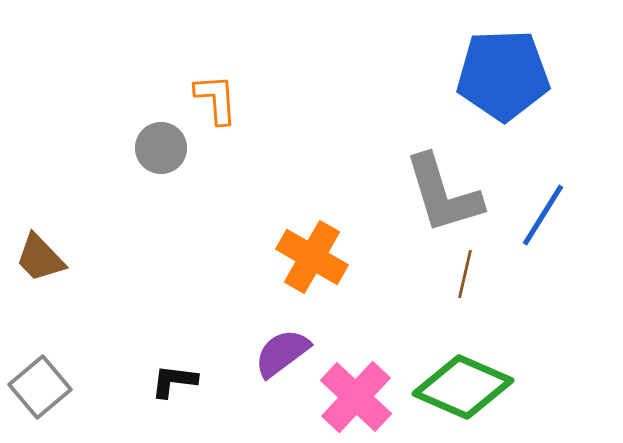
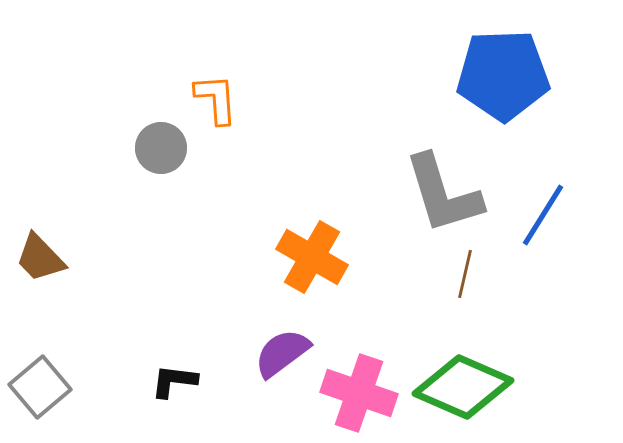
pink cross: moved 3 px right, 4 px up; rotated 24 degrees counterclockwise
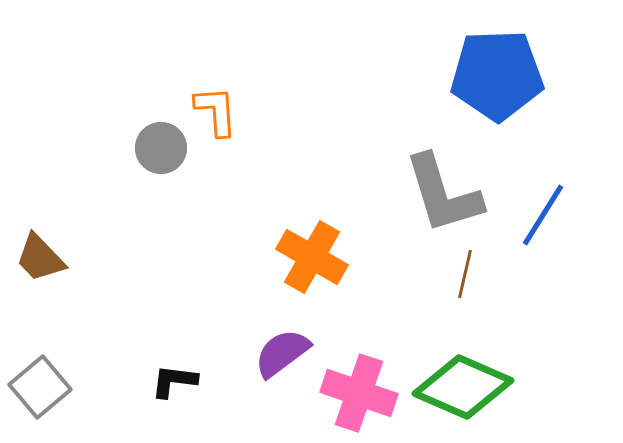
blue pentagon: moved 6 px left
orange L-shape: moved 12 px down
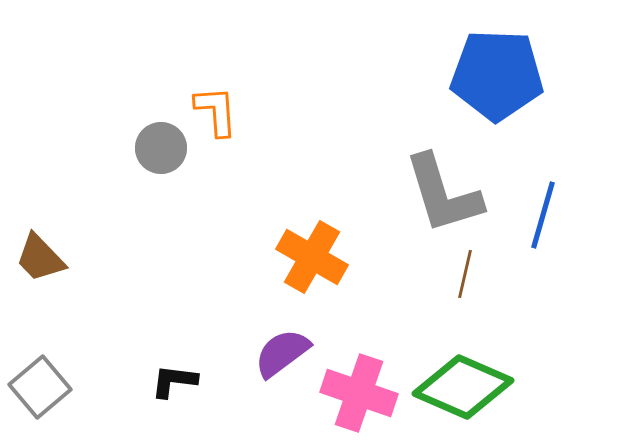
blue pentagon: rotated 4 degrees clockwise
blue line: rotated 16 degrees counterclockwise
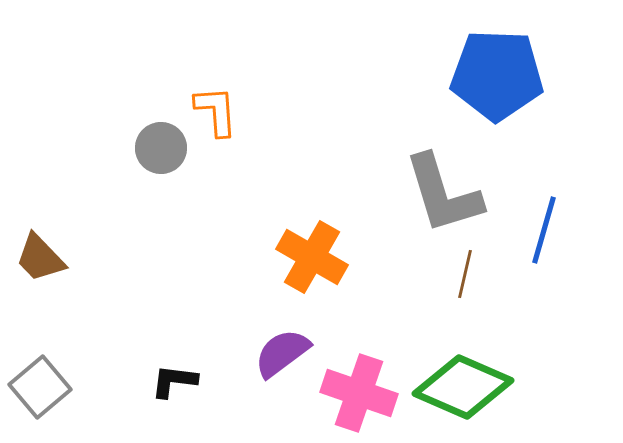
blue line: moved 1 px right, 15 px down
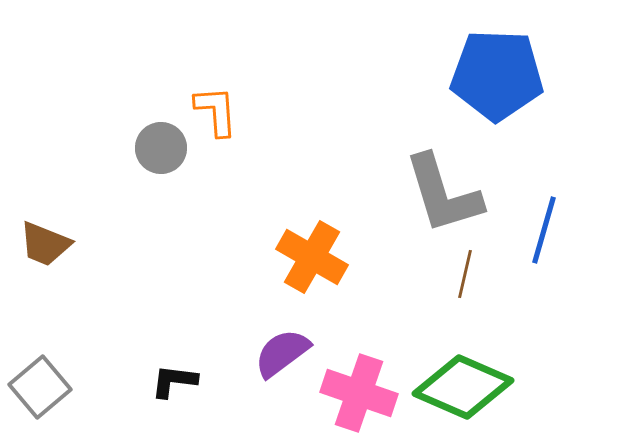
brown trapezoid: moved 5 px right, 14 px up; rotated 24 degrees counterclockwise
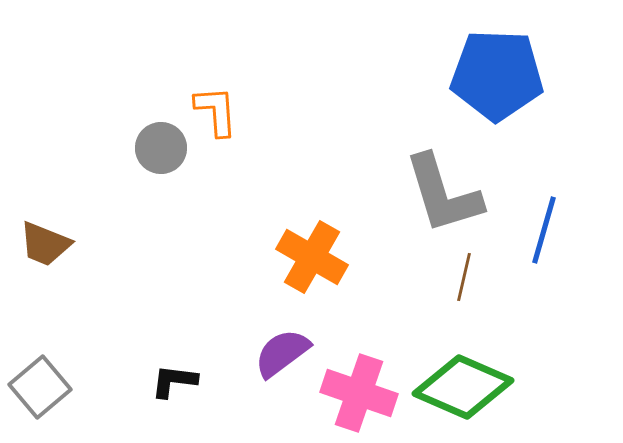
brown line: moved 1 px left, 3 px down
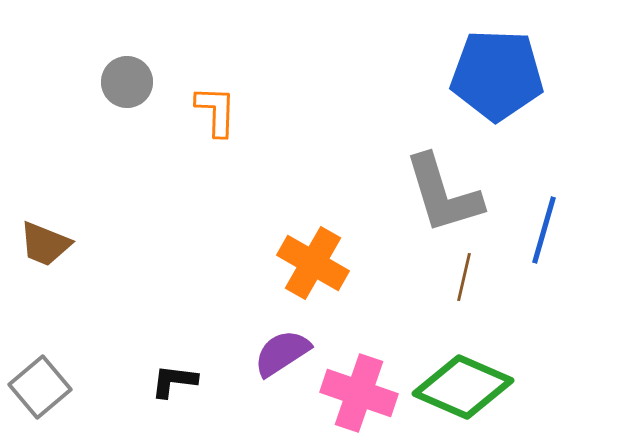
orange L-shape: rotated 6 degrees clockwise
gray circle: moved 34 px left, 66 px up
orange cross: moved 1 px right, 6 px down
purple semicircle: rotated 4 degrees clockwise
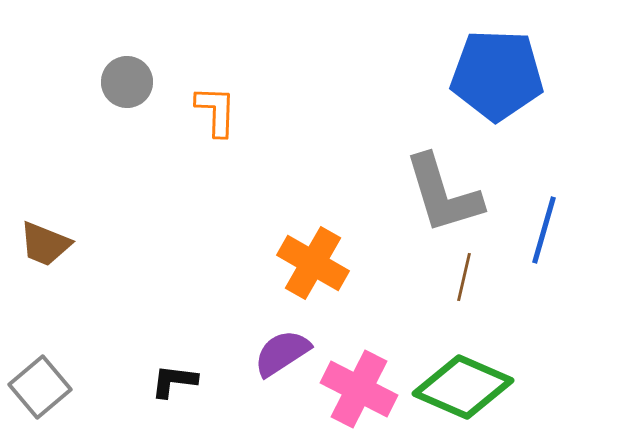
pink cross: moved 4 px up; rotated 8 degrees clockwise
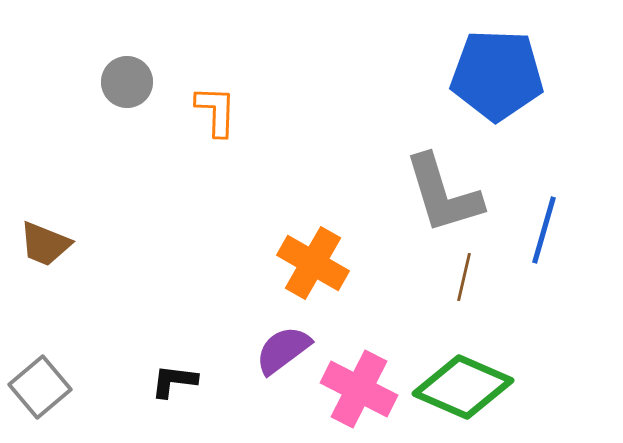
purple semicircle: moved 1 px right, 3 px up; rotated 4 degrees counterclockwise
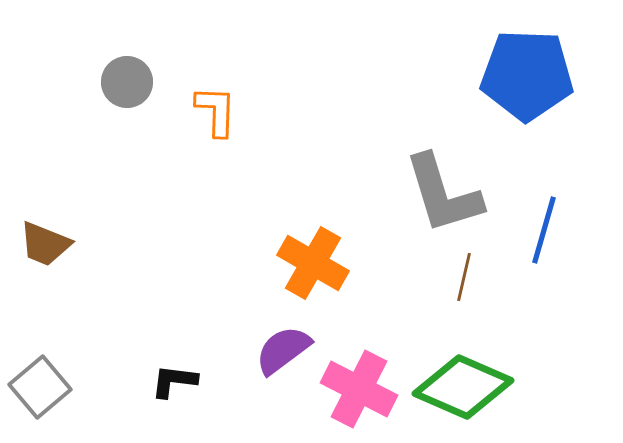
blue pentagon: moved 30 px right
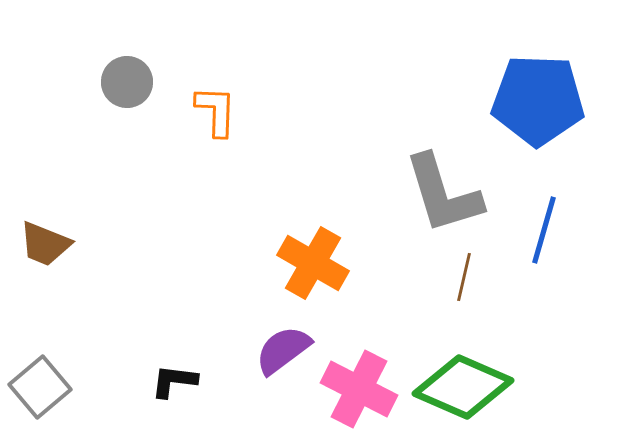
blue pentagon: moved 11 px right, 25 px down
